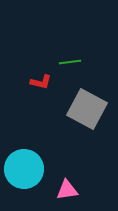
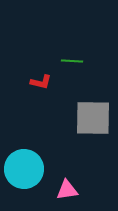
green line: moved 2 px right, 1 px up; rotated 10 degrees clockwise
gray square: moved 6 px right, 9 px down; rotated 27 degrees counterclockwise
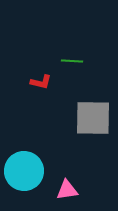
cyan circle: moved 2 px down
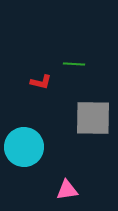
green line: moved 2 px right, 3 px down
cyan circle: moved 24 px up
